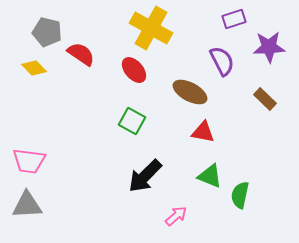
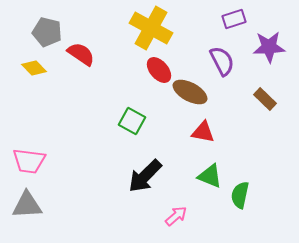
red ellipse: moved 25 px right
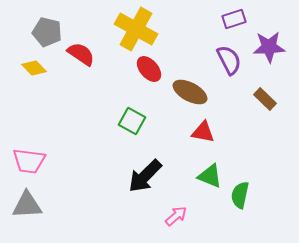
yellow cross: moved 15 px left, 1 px down
purple semicircle: moved 7 px right, 1 px up
red ellipse: moved 10 px left, 1 px up
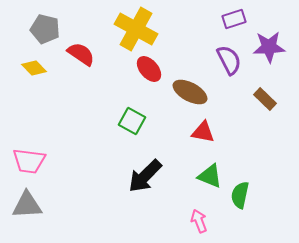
gray pentagon: moved 2 px left, 3 px up
pink arrow: moved 23 px right, 5 px down; rotated 70 degrees counterclockwise
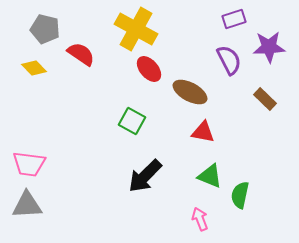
pink trapezoid: moved 3 px down
pink arrow: moved 1 px right, 2 px up
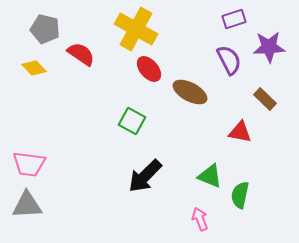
red triangle: moved 37 px right
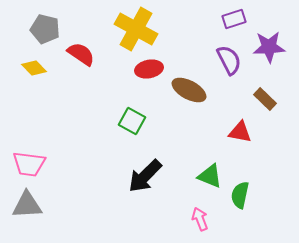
red ellipse: rotated 60 degrees counterclockwise
brown ellipse: moved 1 px left, 2 px up
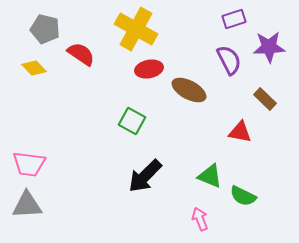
green semicircle: moved 3 px right, 1 px down; rotated 76 degrees counterclockwise
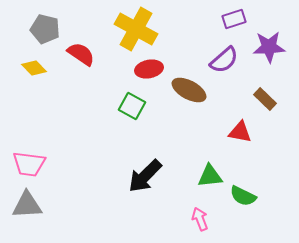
purple semicircle: moved 5 px left; rotated 76 degrees clockwise
green square: moved 15 px up
green triangle: rotated 28 degrees counterclockwise
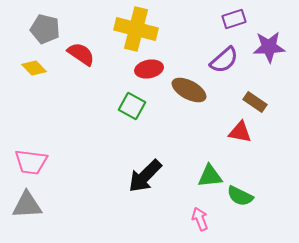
yellow cross: rotated 15 degrees counterclockwise
brown rectangle: moved 10 px left, 3 px down; rotated 10 degrees counterclockwise
pink trapezoid: moved 2 px right, 2 px up
green semicircle: moved 3 px left
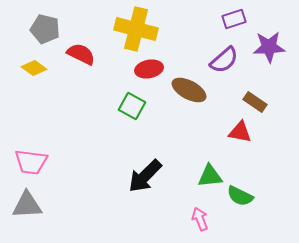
red semicircle: rotated 8 degrees counterclockwise
yellow diamond: rotated 10 degrees counterclockwise
